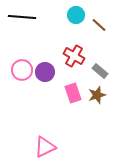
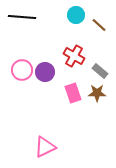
brown star: moved 2 px up; rotated 18 degrees clockwise
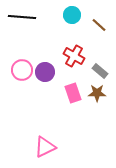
cyan circle: moved 4 px left
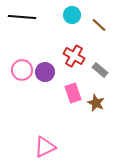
gray rectangle: moved 1 px up
brown star: moved 1 px left, 10 px down; rotated 24 degrees clockwise
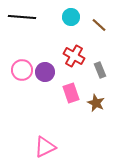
cyan circle: moved 1 px left, 2 px down
gray rectangle: rotated 28 degrees clockwise
pink rectangle: moved 2 px left
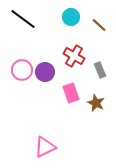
black line: moved 1 px right, 2 px down; rotated 32 degrees clockwise
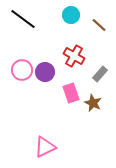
cyan circle: moved 2 px up
gray rectangle: moved 4 px down; rotated 63 degrees clockwise
brown star: moved 3 px left
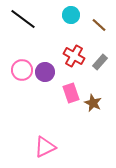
gray rectangle: moved 12 px up
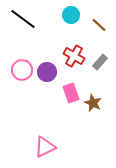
purple circle: moved 2 px right
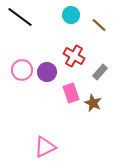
black line: moved 3 px left, 2 px up
gray rectangle: moved 10 px down
